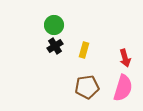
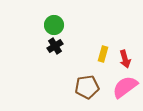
yellow rectangle: moved 19 px right, 4 px down
red arrow: moved 1 px down
pink semicircle: moved 2 px right, 1 px up; rotated 144 degrees counterclockwise
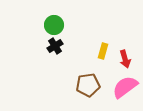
yellow rectangle: moved 3 px up
brown pentagon: moved 1 px right, 2 px up
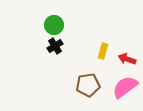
red arrow: moved 2 px right; rotated 126 degrees clockwise
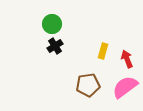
green circle: moved 2 px left, 1 px up
red arrow: rotated 48 degrees clockwise
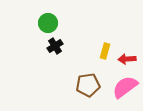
green circle: moved 4 px left, 1 px up
yellow rectangle: moved 2 px right
red arrow: rotated 72 degrees counterclockwise
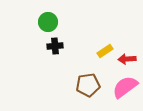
green circle: moved 1 px up
black cross: rotated 28 degrees clockwise
yellow rectangle: rotated 42 degrees clockwise
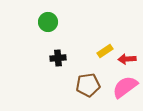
black cross: moved 3 px right, 12 px down
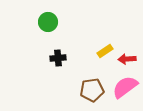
brown pentagon: moved 4 px right, 5 px down
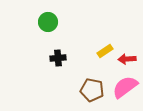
brown pentagon: rotated 20 degrees clockwise
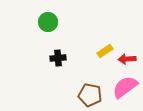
brown pentagon: moved 2 px left, 5 px down
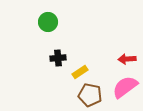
yellow rectangle: moved 25 px left, 21 px down
